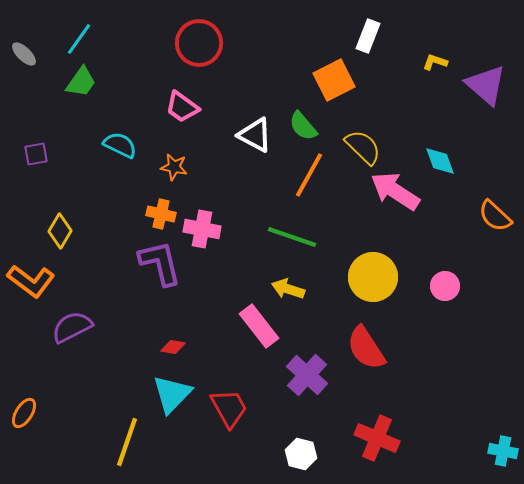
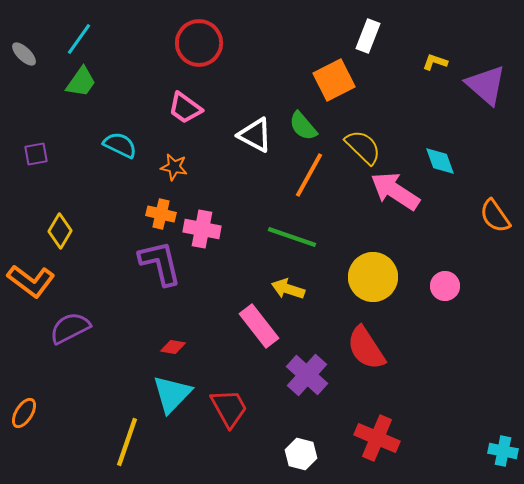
pink trapezoid: moved 3 px right, 1 px down
orange semicircle: rotated 12 degrees clockwise
purple semicircle: moved 2 px left, 1 px down
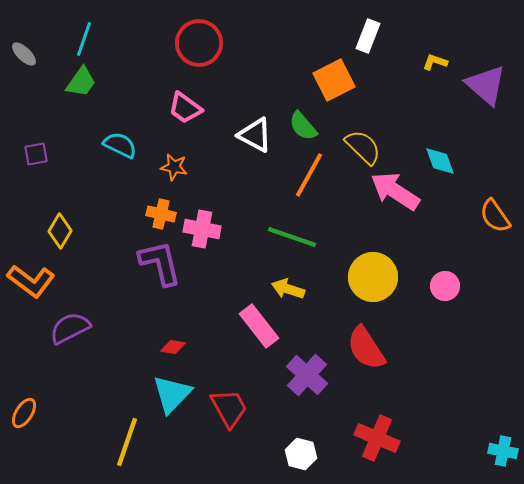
cyan line: moved 5 px right; rotated 16 degrees counterclockwise
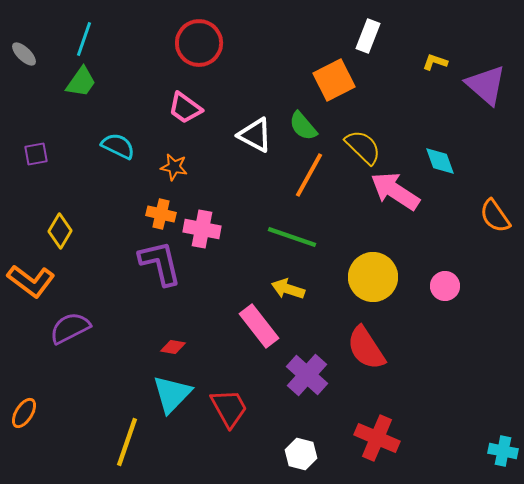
cyan semicircle: moved 2 px left, 1 px down
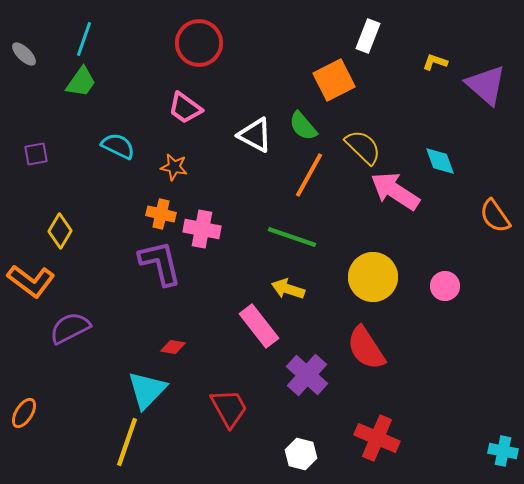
cyan triangle: moved 25 px left, 4 px up
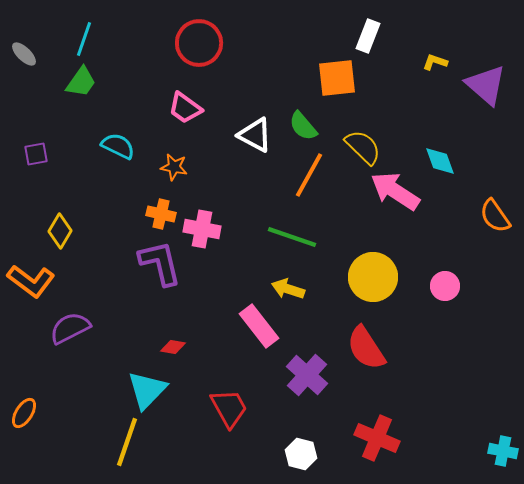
orange square: moved 3 px right, 2 px up; rotated 21 degrees clockwise
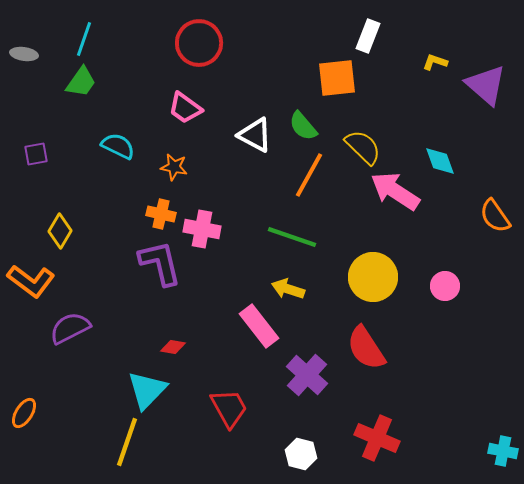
gray ellipse: rotated 36 degrees counterclockwise
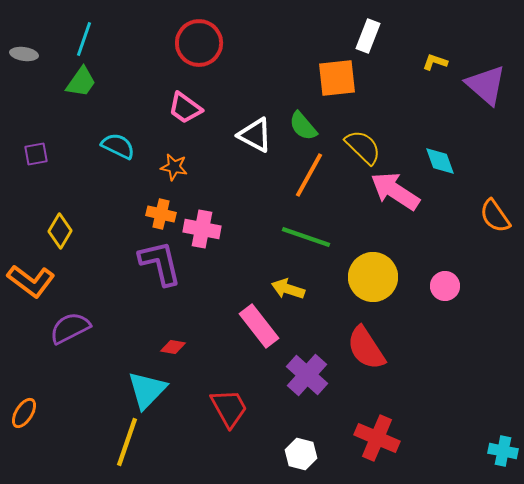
green line: moved 14 px right
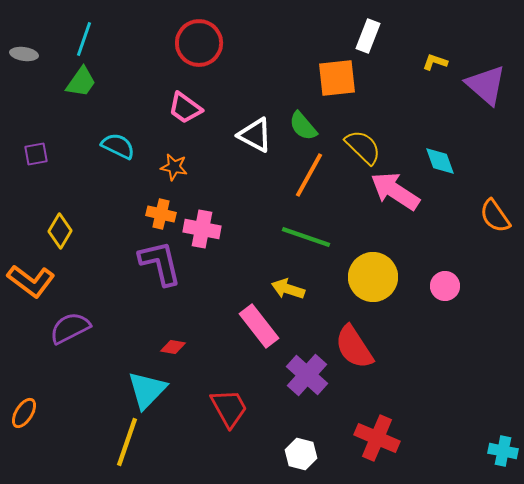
red semicircle: moved 12 px left, 1 px up
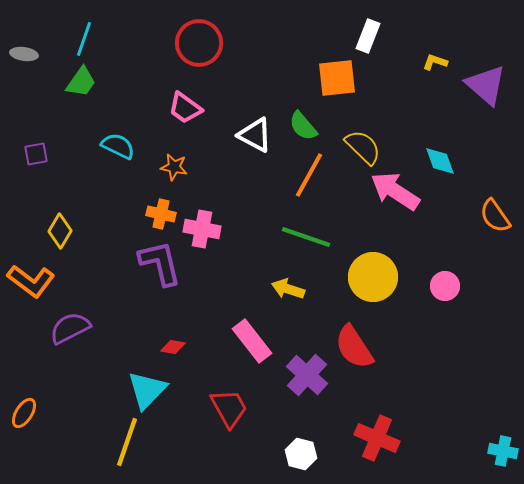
pink rectangle: moved 7 px left, 15 px down
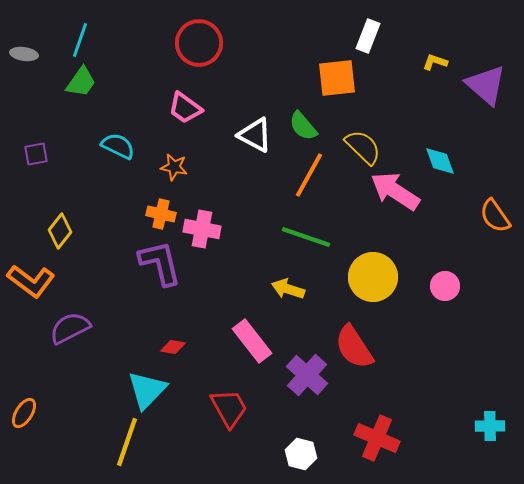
cyan line: moved 4 px left, 1 px down
yellow diamond: rotated 8 degrees clockwise
cyan cross: moved 13 px left, 25 px up; rotated 12 degrees counterclockwise
